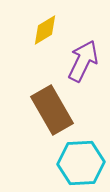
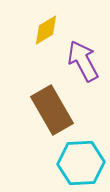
yellow diamond: moved 1 px right
purple arrow: rotated 54 degrees counterclockwise
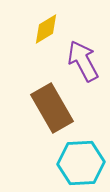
yellow diamond: moved 1 px up
brown rectangle: moved 2 px up
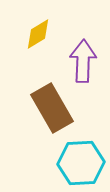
yellow diamond: moved 8 px left, 5 px down
purple arrow: rotated 30 degrees clockwise
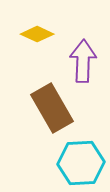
yellow diamond: moved 1 px left; rotated 56 degrees clockwise
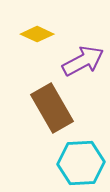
purple arrow: rotated 60 degrees clockwise
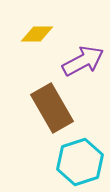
yellow diamond: rotated 24 degrees counterclockwise
cyan hexagon: moved 1 px left, 1 px up; rotated 15 degrees counterclockwise
